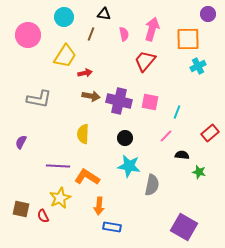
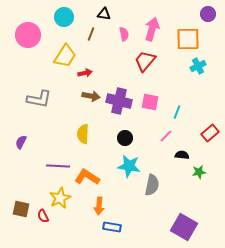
green star: rotated 24 degrees counterclockwise
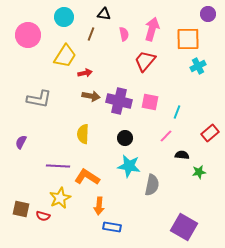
red semicircle: rotated 48 degrees counterclockwise
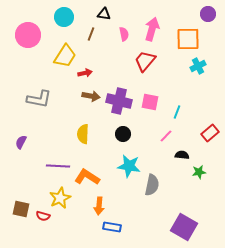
black circle: moved 2 px left, 4 px up
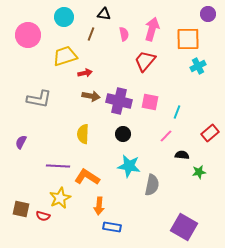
yellow trapezoid: rotated 140 degrees counterclockwise
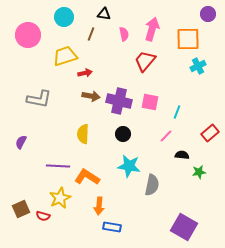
brown square: rotated 36 degrees counterclockwise
